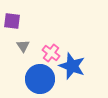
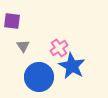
pink cross: moved 8 px right, 5 px up; rotated 18 degrees clockwise
blue star: rotated 8 degrees clockwise
blue circle: moved 1 px left, 2 px up
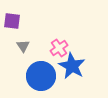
blue circle: moved 2 px right, 1 px up
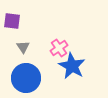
gray triangle: moved 1 px down
blue circle: moved 15 px left, 2 px down
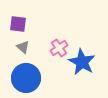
purple square: moved 6 px right, 3 px down
gray triangle: rotated 16 degrees counterclockwise
blue star: moved 10 px right, 4 px up
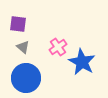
pink cross: moved 1 px left, 1 px up
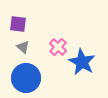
pink cross: rotated 12 degrees counterclockwise
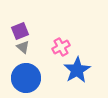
purple square: moved 2 px right, 7 px down; rotated 30 degrees counterclockwise
pink cross: moved 3 px right; rotated 18 degrees clockwise
blue star: moved 5 px left, 8 px down; rotated 12 degrees clockwise
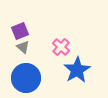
pink cross: rotated 18 degrees counterclockwise
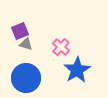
gray triangle: moved 3 px right, 3 px up; rotated 24 degrees counterclockwise
